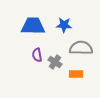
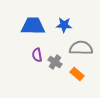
orange rectangle: moved 1 px right; rotated 40 degrees clockwise
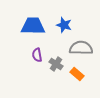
blue star: rotated 14 degrees clockwise
gray cross: moved 1 px right, 2 px down
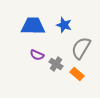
gray semicircle: rotated 60 degrees counterclockwise
purple semicircle: rotated 56 degrees counterclockwise
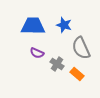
gray semicircle: rotated 55 degrees counterclockwise
purple semicircle: moved 2 px up
gray cross: moved 1 px right
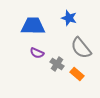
blue star: moved 5 px right, 7 px up
gray semicircle: rotated 15 degrees counterclockwise
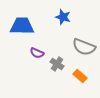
blue star: moved 6 px left, 1 px up
blue trapezoid: moved 11 px left
gray semicircle: moved 3 px right, 1 px up; rotated 30 degrees counterclockwise
orange rectangle: moved 3 px right, 2 px down
